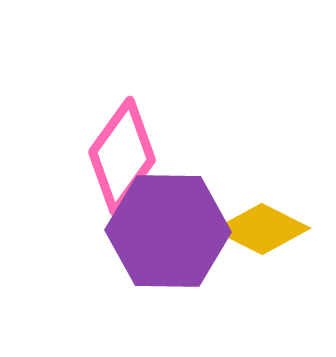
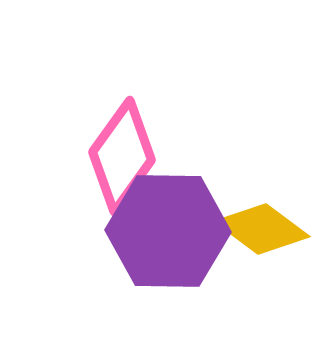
yellow diamond: rotated 10 degrees clockwise
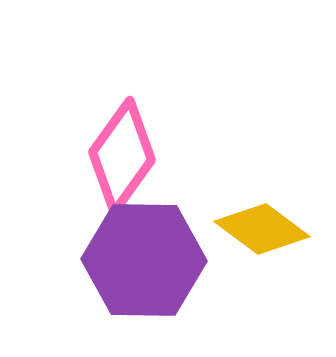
purple hexagon: moved 24 px left, 29 px down
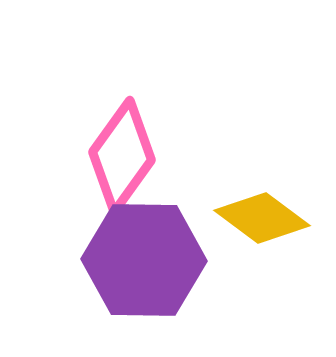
yellow diamond: moved 11 px up
